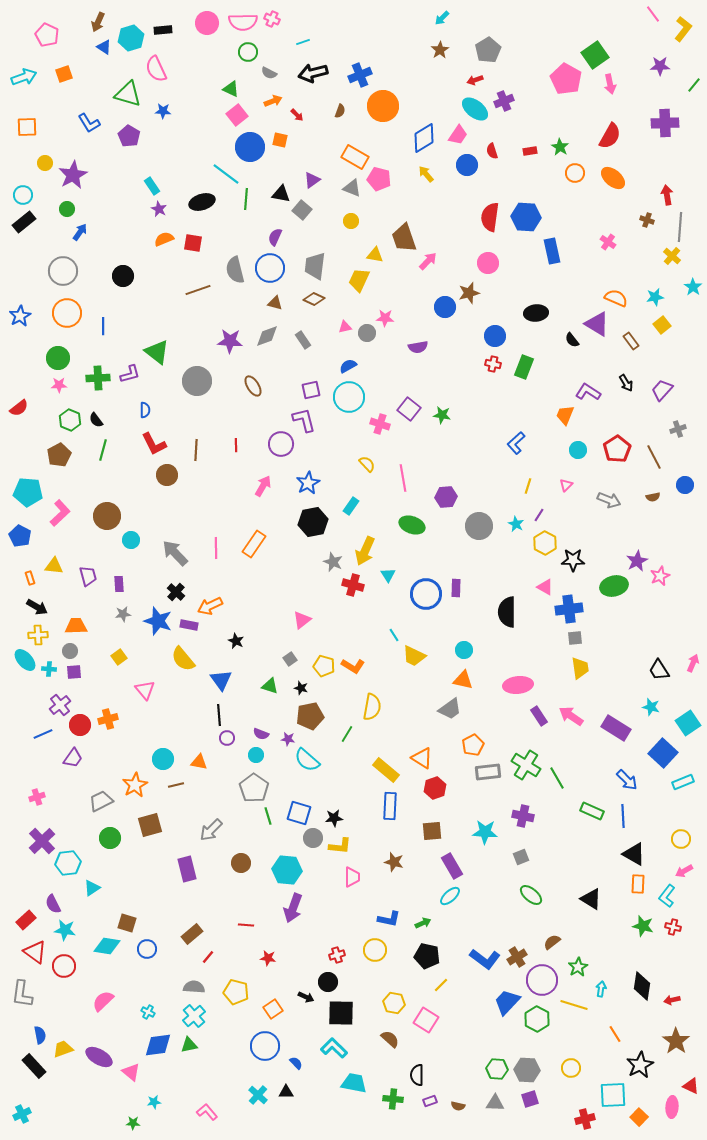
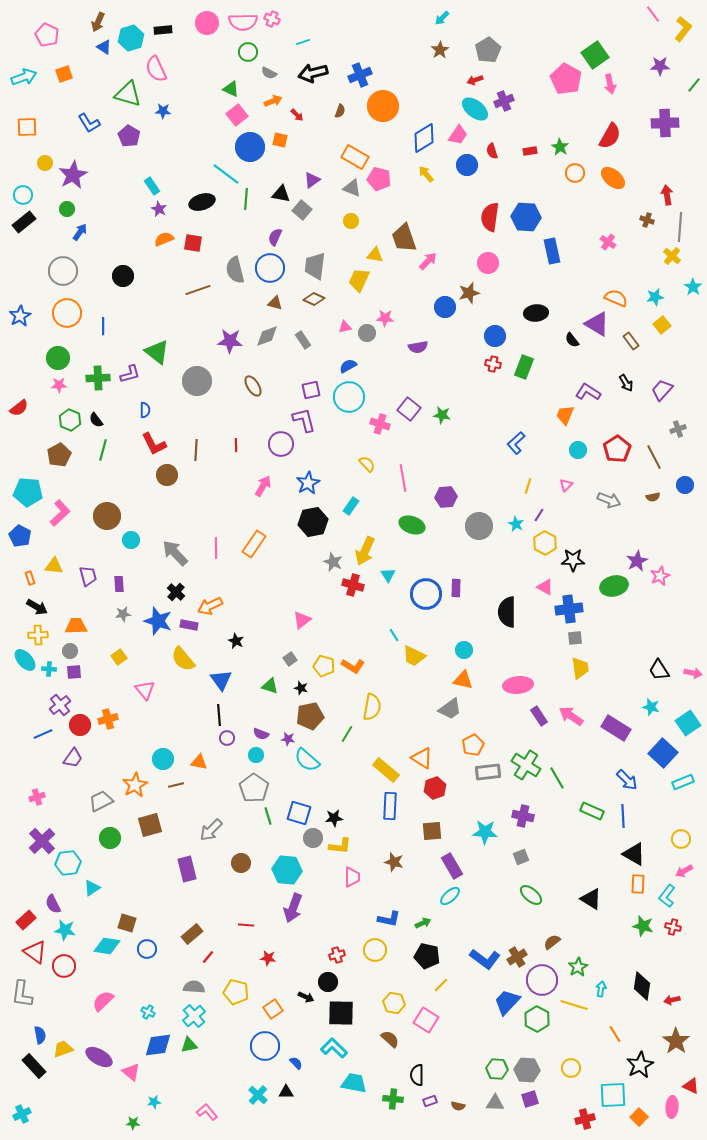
pink arrow at (693, 663): moved 10 px down; rotated 78 degrees clockwise
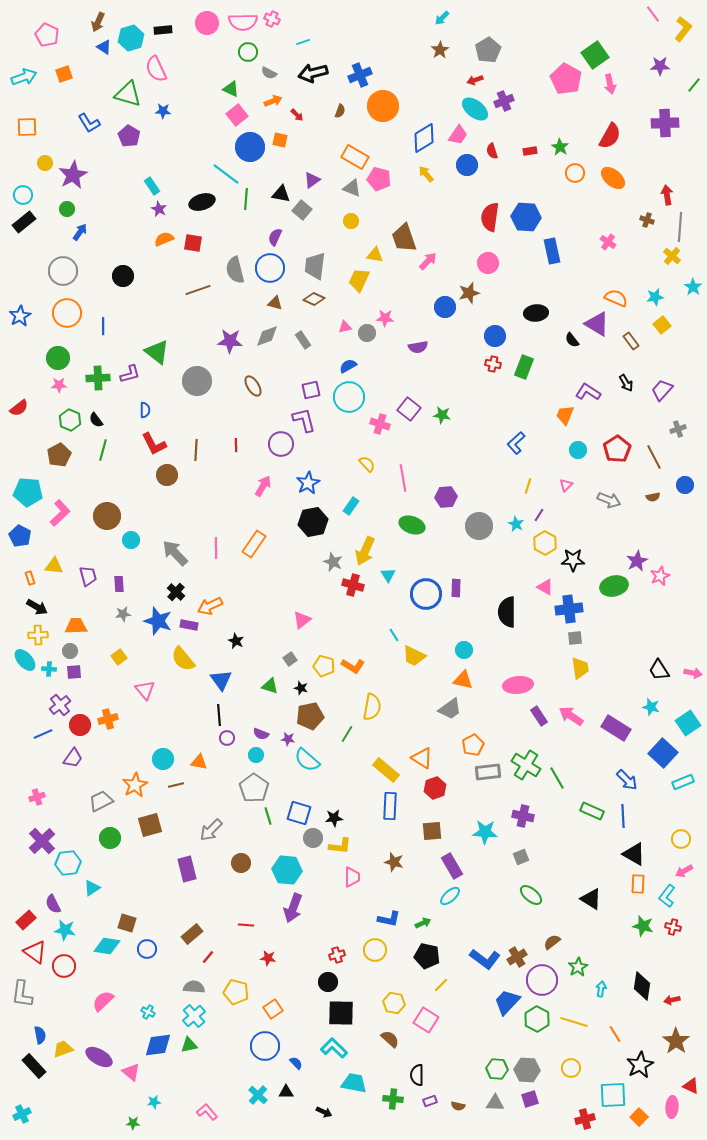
black arrow at (306, 997): moved 18 px right, 115 px down
yellow line at (574, 1005): moved 17 px down
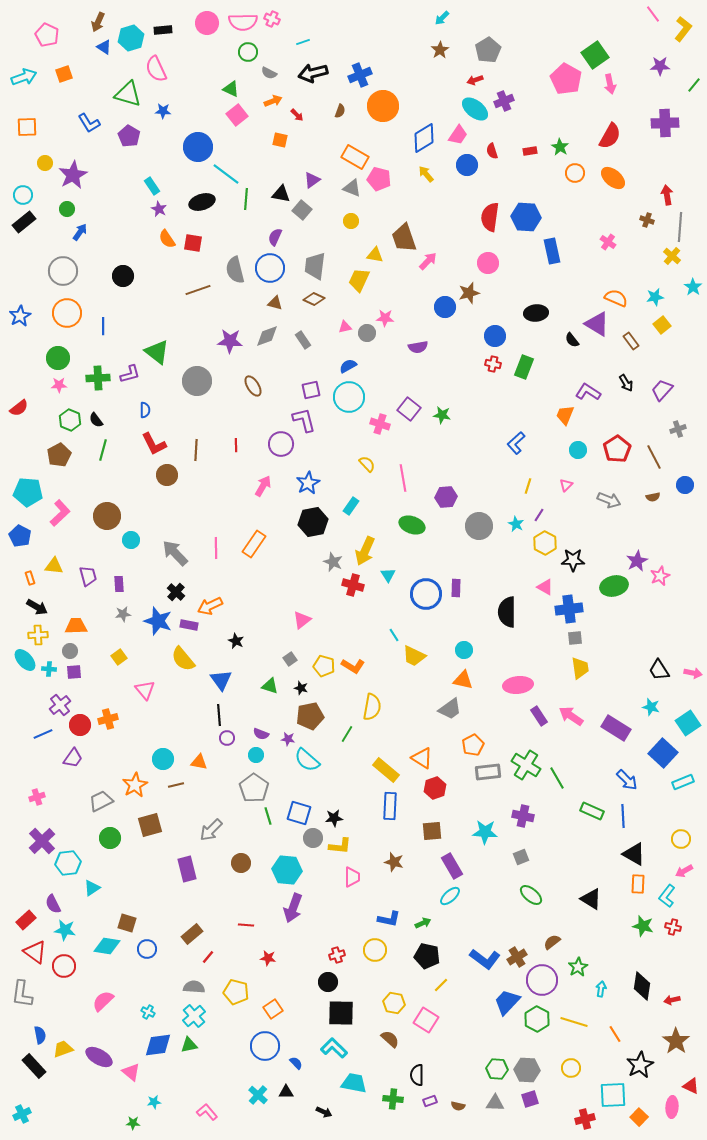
blue circle at (250, 147): moved 52 px left
orange semicircle at (164, 239): moved 3 px right; rotated 102 degrees counterclockwise
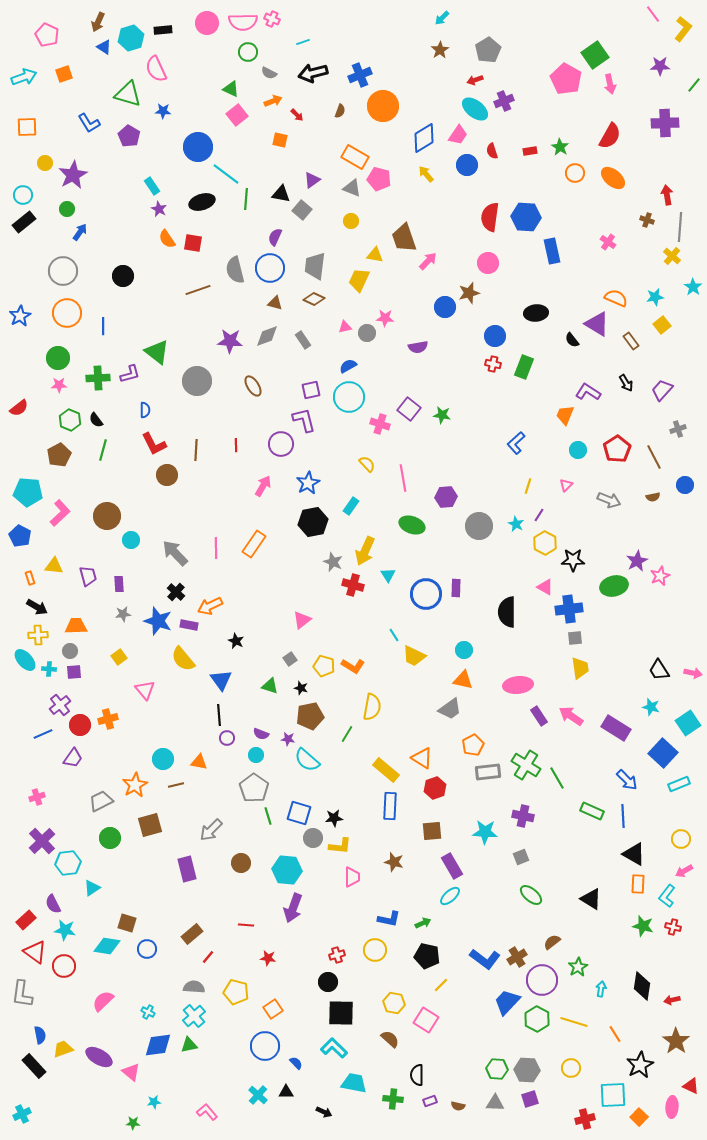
cyan rectangle at (683, 782): moved 4 px left, 2 px down
